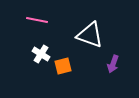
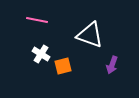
purple arrow: moved 1 px left, 1 px down
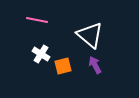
white triangle: rotated 20 degrees clockwise
purple arrow: moved 17 px left; rotated 132 degrees clockwise
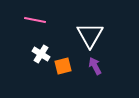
pink line: moved 2 px left
white triangle: rotated 20 degrees clockwise
purple arrow: moved 1 px down
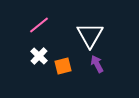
pink line: moved 4 px right, 5 px down; rotated 50 degrees counterclockwise
white cross: moved 2 px left, 2 px down; rotated 12 degrees clockwise
purple arrow: moved 2 px right, 2 px up
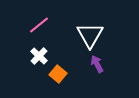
orange square: moved 5 px left, 8 px down; rotated 36 degrees counterclockwise
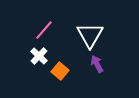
pink line: moved 5 px right, 5 px down; rotated 10 degrees counterclockwise
orange square: moved 2 px right, 3 px up
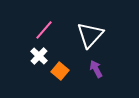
white triangle: rotated 12 degrees clockwise
purple arrow: moved 1 px left, 5 px down
